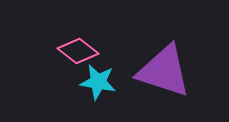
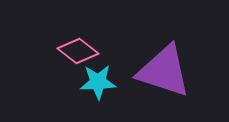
cyan star: rotated 12 degrees counterclockwise
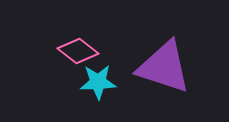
purple triangle: moved 4 px up
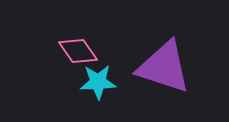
pink diamond: rotated 18 degrees clockwise
